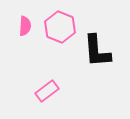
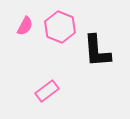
pink semicircle: rotated 24 degrees clockwise
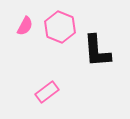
pink rectangle: moved 1 px down
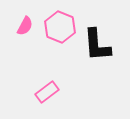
black L-shape: moved 6 px up
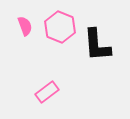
pink semicircle: rotated 48 degrees counterclockwise
